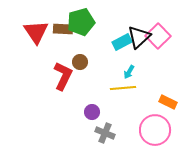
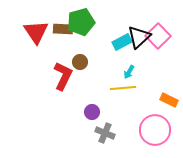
orange rectangle: moved 1 px right, 2 px up
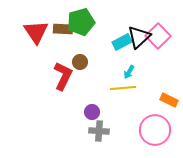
gray cross: moved 6 px left, 2 px up; rotated 18 degrees counterclockwise
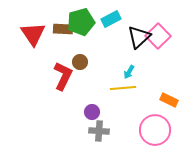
red triangle: moved 3 px left, 2 px down
cyan rectangle: moved 11 px left, 23 px up
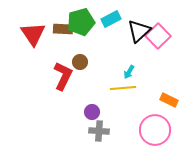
black triangle: moved 6 px up
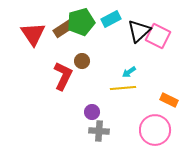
brown rectangle: rotated 36 degrees counterclockwise
pink square: rotated 20 degrees counterclockwise
brown circle: moved 2 px right, 1 px up
cyan arrow: rotated 24 degrees clockwise
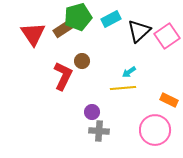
green pentagon: moved 3 px left, 5 px up
pink square: moved 9 px right; rotated 30 degrees clockwise
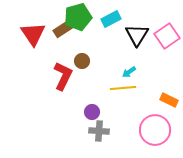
black triangle: moved 2 px left, 4 px down; rotated 15 degrees counterclockwise
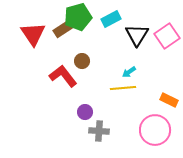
red L-shape: rotated 64 degrees counterclockwise
purple circle: moved 7 px left
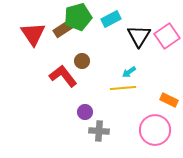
black triangle: moved 2 px right, 1 px down
